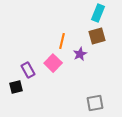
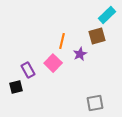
cyan rectangle: moved 9 px right, 2 px down; rotated 24 degrees clockwise
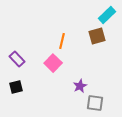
purple star: moved 32 px down
purple rectangle: moved 11 px left, 11 px up; rotated 14 degrees counterclockwise
gray square: rotated 18 degrees clockwise
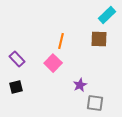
brown square: moved 2 px right, 3 px down; rotated 18 degrees clockwise
orange line: moved 1 px left
purple star: moved 1 px up
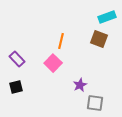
cyan rectangle: moved 2 px down; rotated 24 degrees clockwise
brown square: rotated 18 degrees clockwise
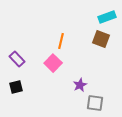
brown square: moved 2 px right
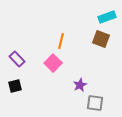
black square: moved 1 px left, 1 px up
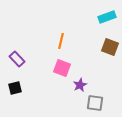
brown square: moved 9 px right, 8 px down
pink square: moved 9 px right, 5 px down; rotated 24 degrees counterclockwise
black square: moved 2 px down
